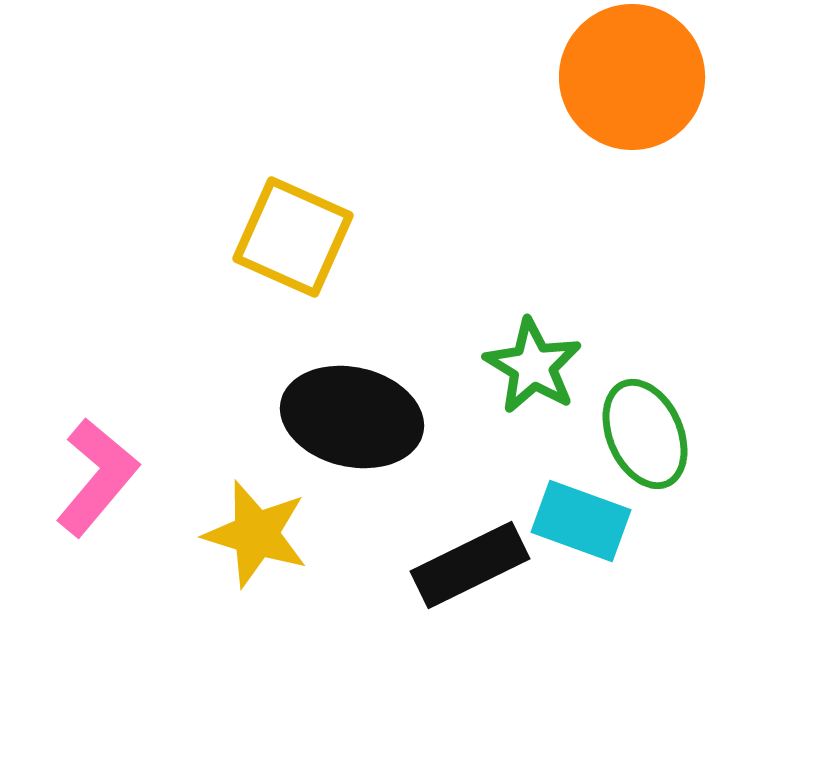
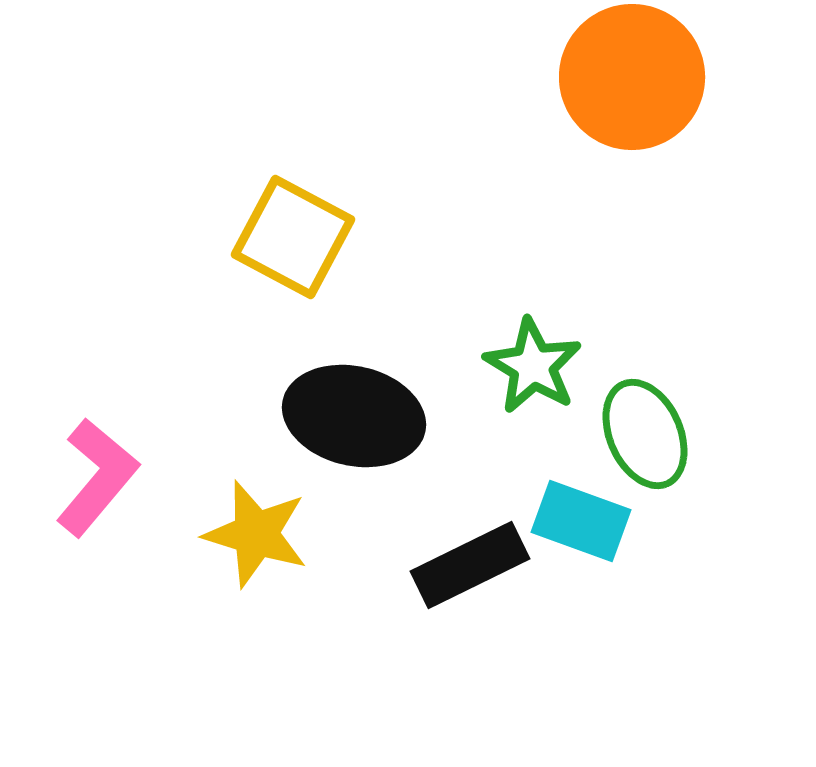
yellow square: rotated 4 degrees clockwise
black ellipse: moved 2 px right, 1 px up
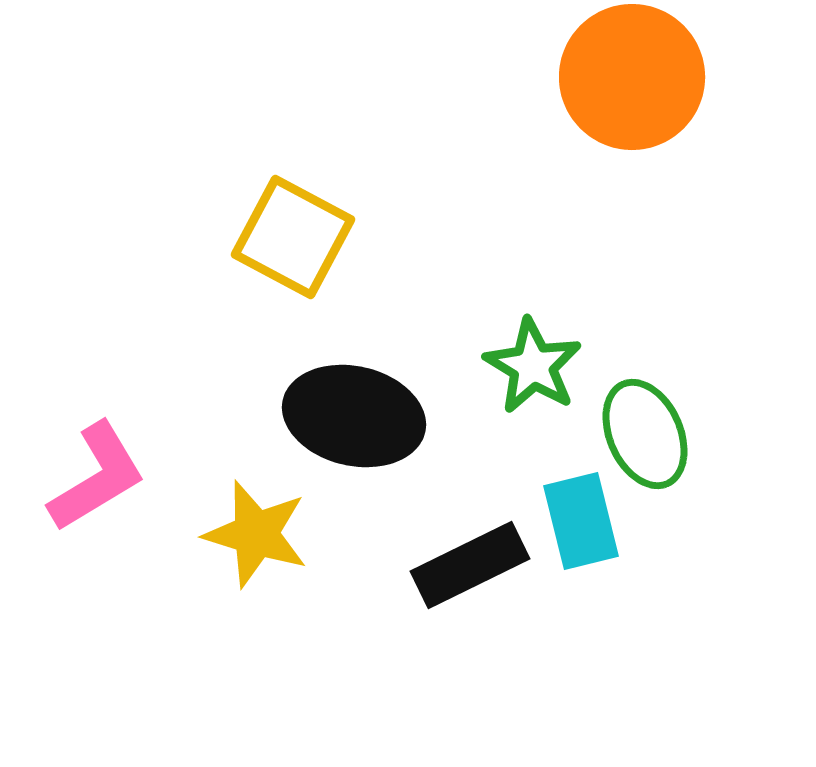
pink L-shape: rotated 19 degrees clockwise
cyan rectangle: rotated 56 degrees clockwise
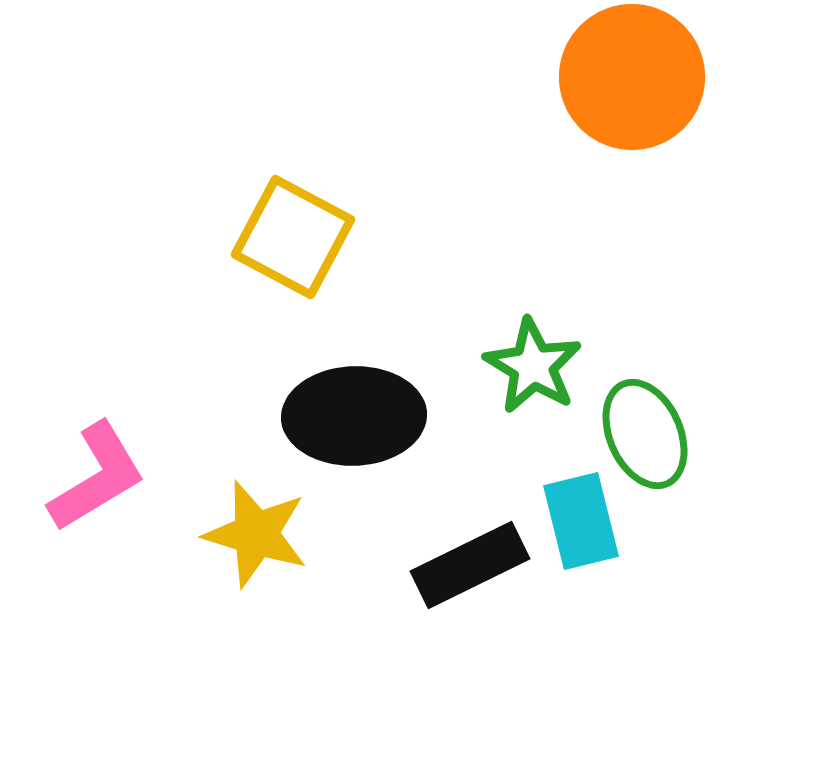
black ellipse: rotated 15 degrees counterclockwise
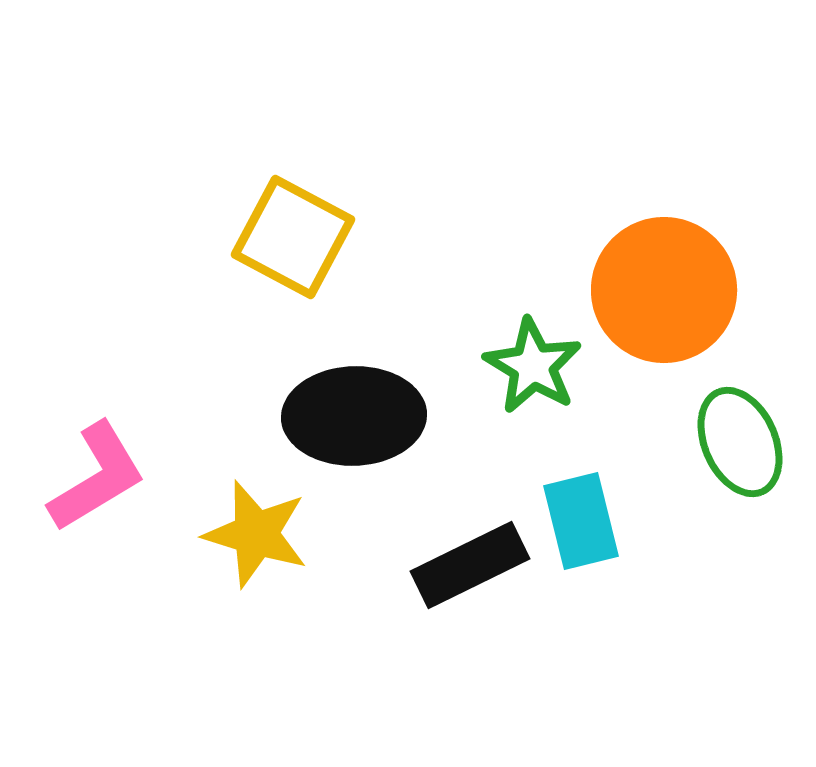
orange circle: moved 32 px right, 213 px down
green ellipse: moved 95 px right, 8 px down
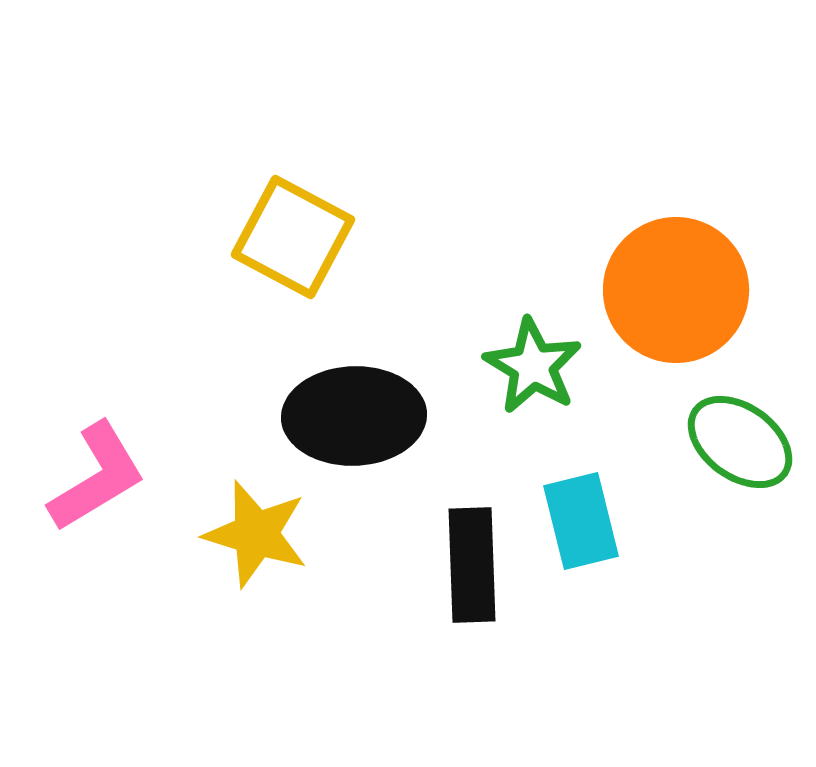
orange circle: moved 12 px right
green ellipse: rotated 30 degrees counterclockwise
black rectangle: moved 2 px right; rotated 66 degrees counterclockwise
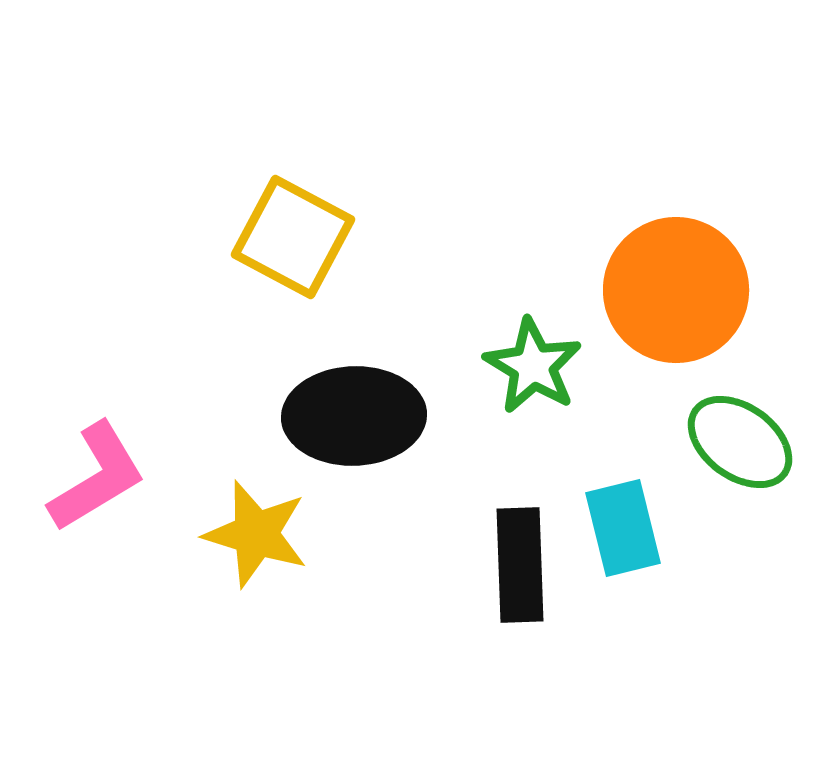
cyan rectangle: moved 42 px right, 7 px down
black rectangle: moved 48 px right
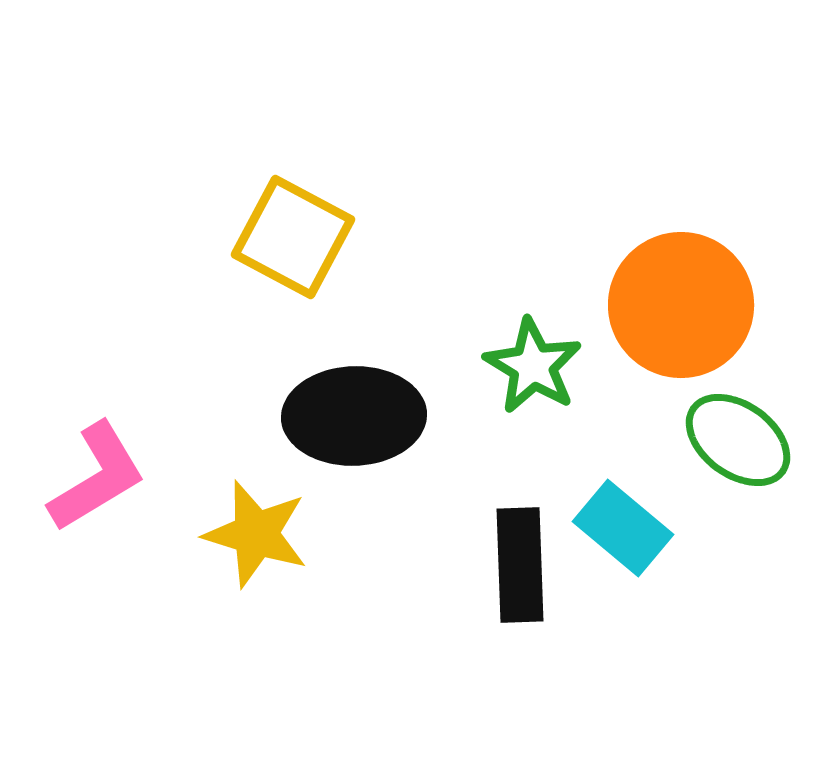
orange circle: moved 5 px right, 15 px down
green ellipse: moved 2 px left, 2 px up
cyan rectangle: rotated 36 degrees counterclockwise
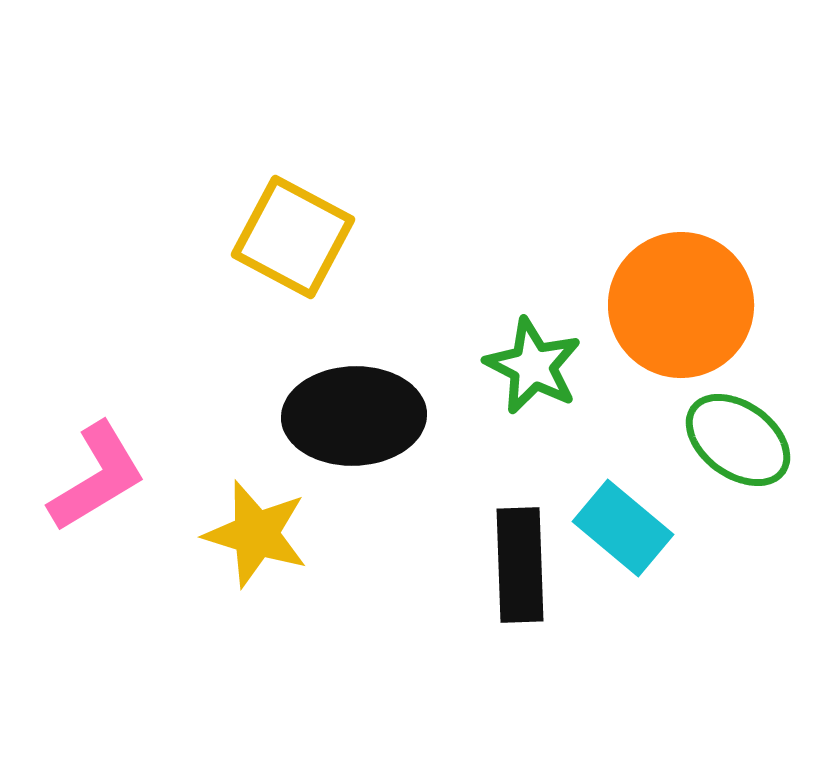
green star: rotated 4 degrees counterclockwise
